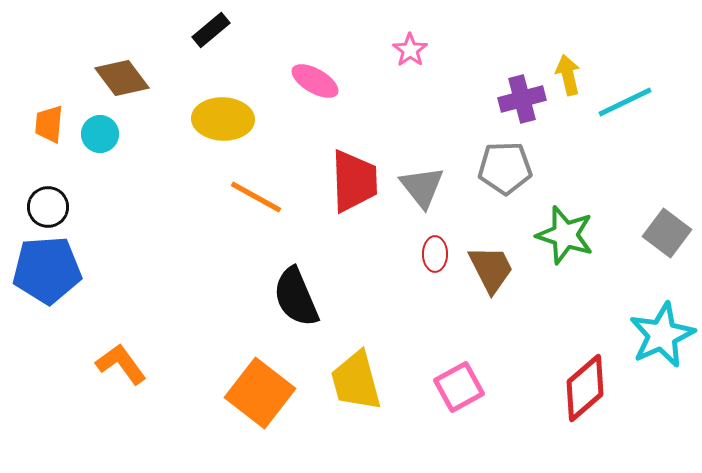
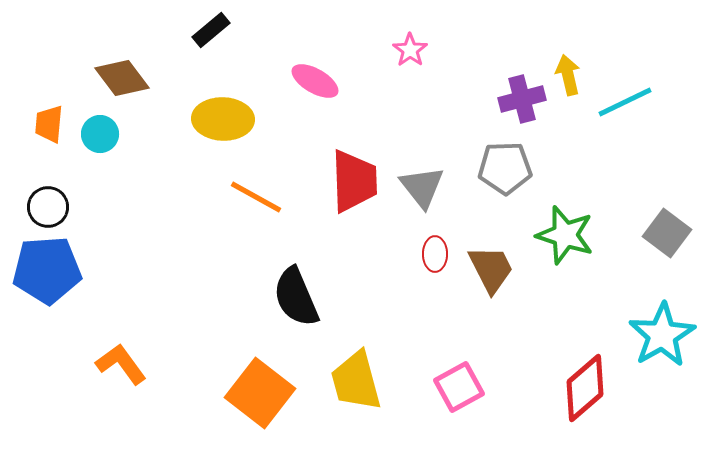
cyan star: rotated 6 degrees counterclockwise
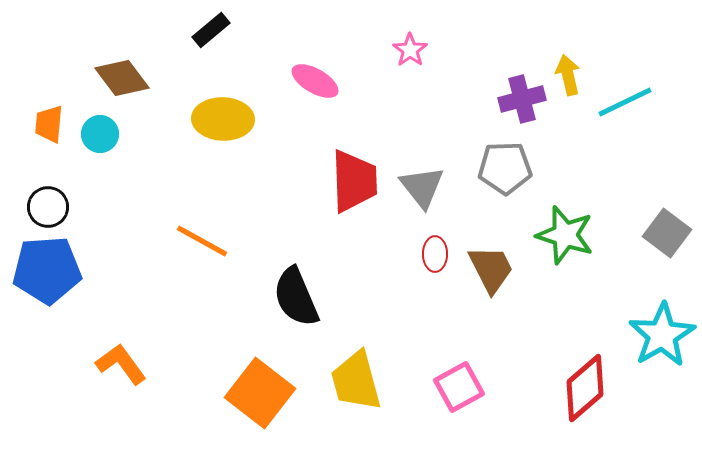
orange line: moved 54 px left, 44 px down
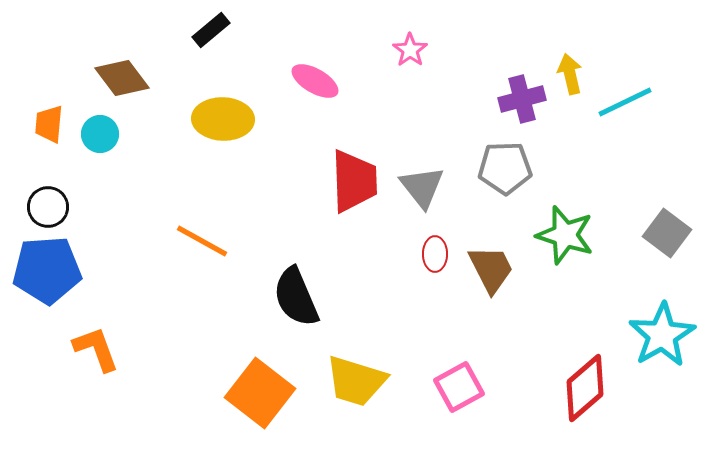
yellow arrow: moved 2 px right, 1 px up
orange L-shape: moved 25 px left, 15 px up; rotated 16 degrees clockwise
yellow trapezoid: rotated 58 degrees counterclockwise
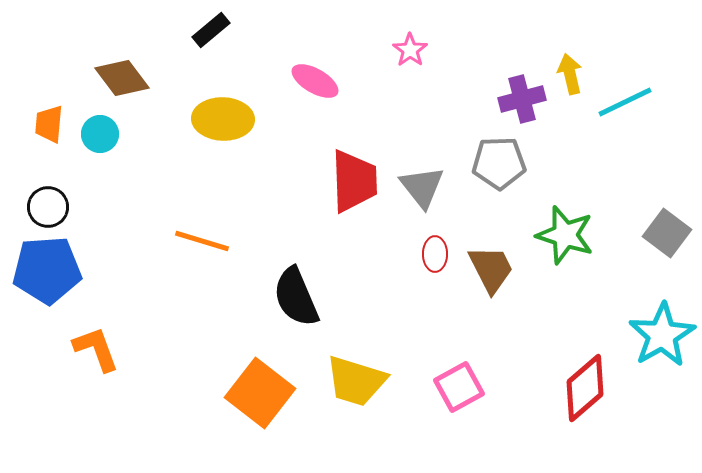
gray pentagon: moved 6 px left, 5 px up
orange line: rotated 12 degrees counterclockwise
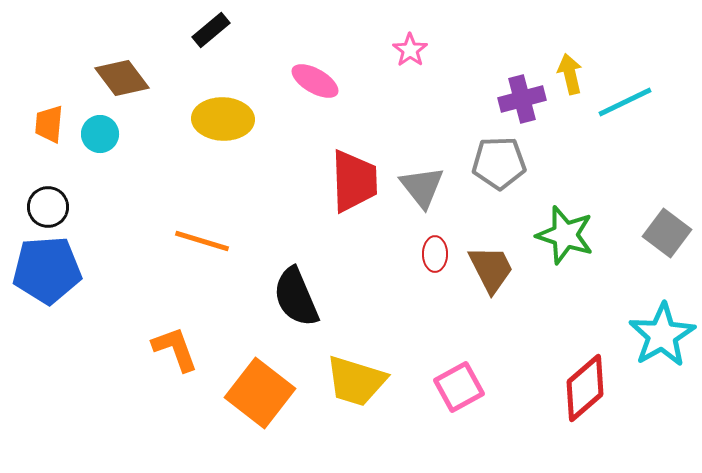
orange L-shape: moved 79 px right
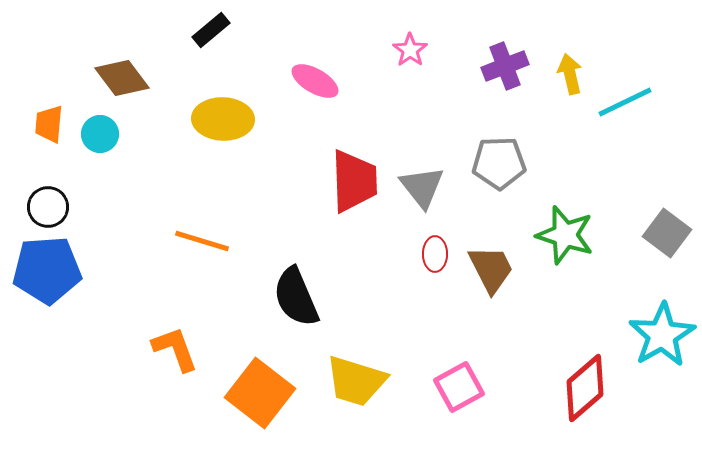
purple cross: moved 17 px left, 33 px up; rotated 6 degrees counterclockwise
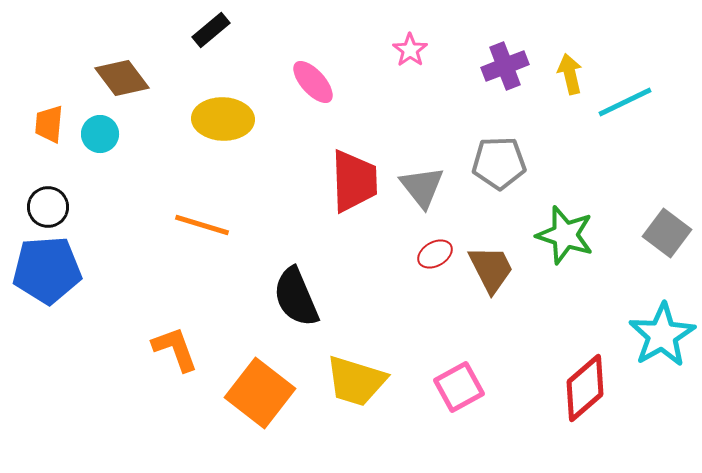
pink ellipse: moved 2 px left, 1 px down; rotated 18 degrees clockwise
orange line: moved 16 px up
red ellipse: rotated 60 degrees clockwise
